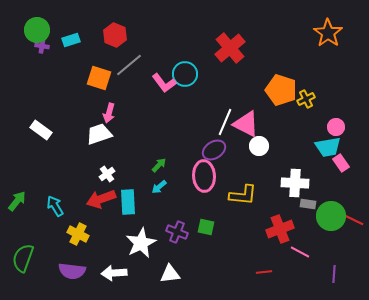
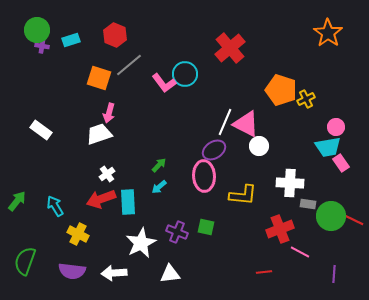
white cross at (295, 183): moved 5 px left
green semicircle at (23, 258): moved 2 px right, 3 px down
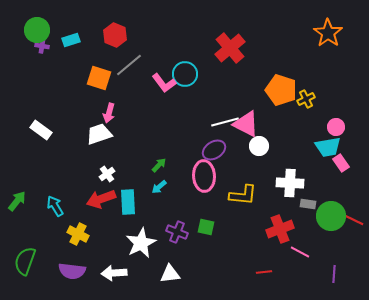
white line at (225, 122): rotated 52 degrees clockwise
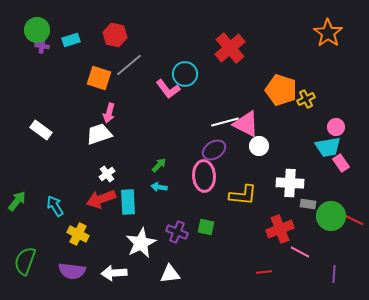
red hexagon at (115, 35): rotated 10 degrees counterclockwise
pink L-shape at (164, 83): moved 4 px right, 6 px down
cyan arrow at (159, 187): rotated 49 degrees clockwise
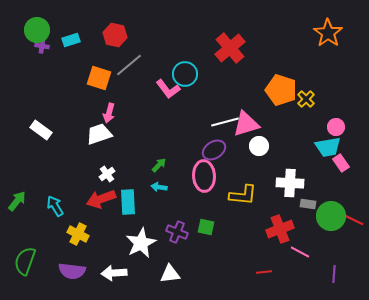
yellow cross at (306, 99): rotated 18 degrees counterclockwise
pink triangle at (246, 124): rotated 44 degrees counterclockwise
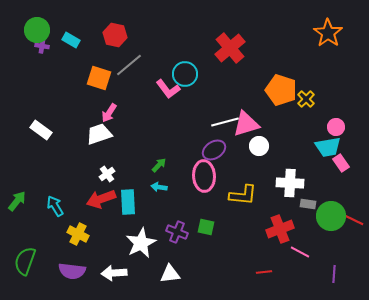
cyan rectangle at (71, 40): rotated 48 degrees clockwise
pink arrow at (109, 113): rotated 18 degrees clockwise
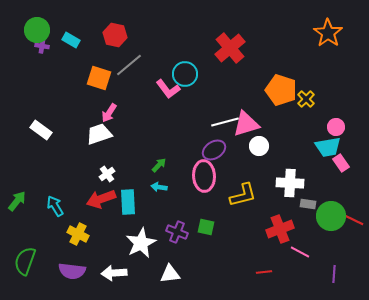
yellow L-shape at (243, 195): rotated 20 degrees counterclockwise
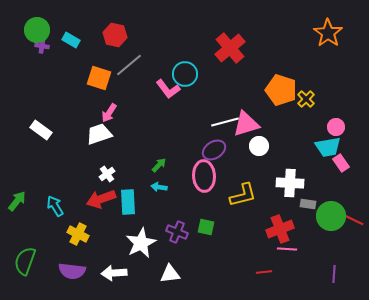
pink line at (300, 252): moved 13 px left, 3 px up; rotated 24 degrees counterclockwise
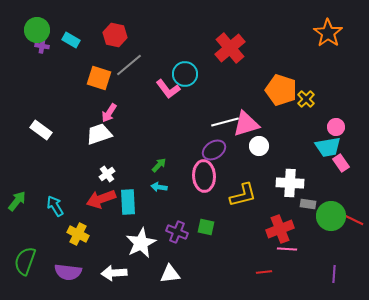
purple semicircle at (72, 271): moved 4 px left, 1 px down
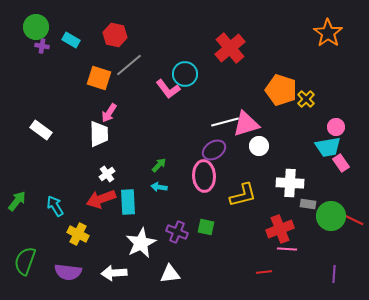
green circle at (37, 30): moved 1 px left, 3 px up
white trapezoid at (99, 134): rotated 108 degrees clockwise
